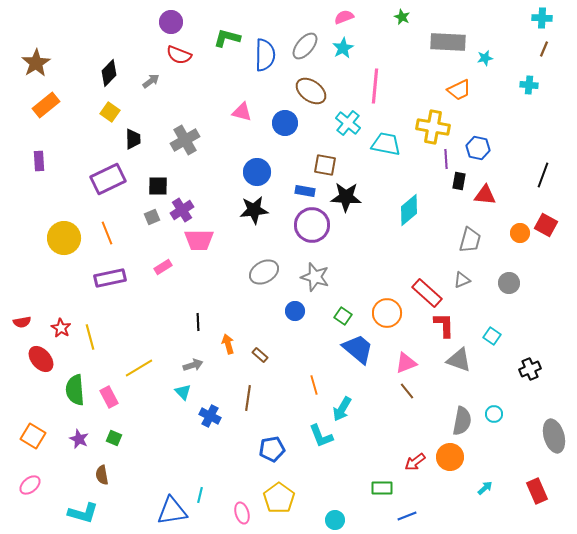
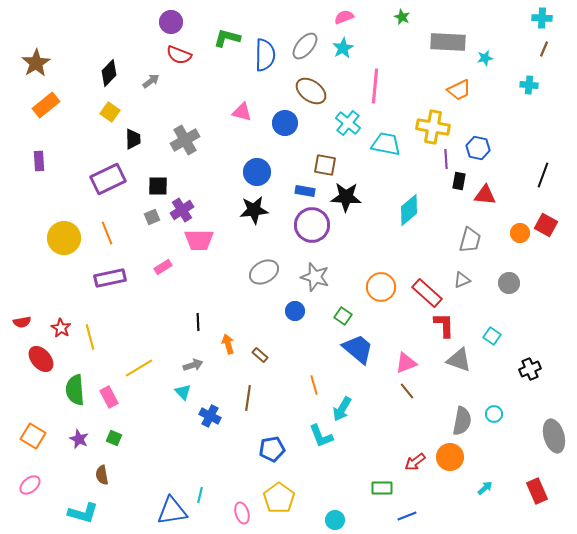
orange circle at (387, 313): moved 6 px left, 26 px up
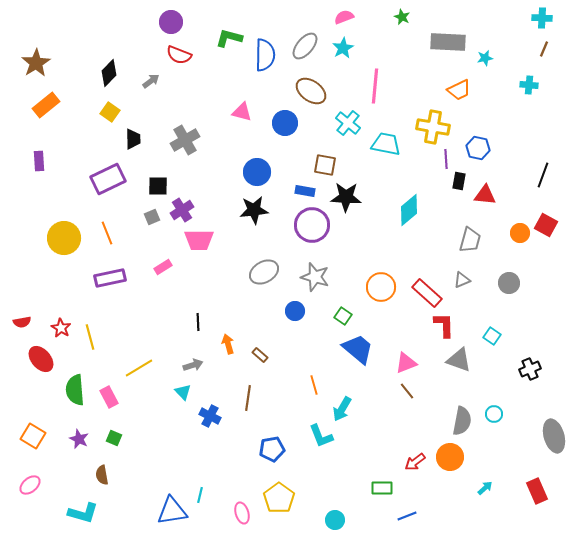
green L-shape at (227, 38): moved 2 px right
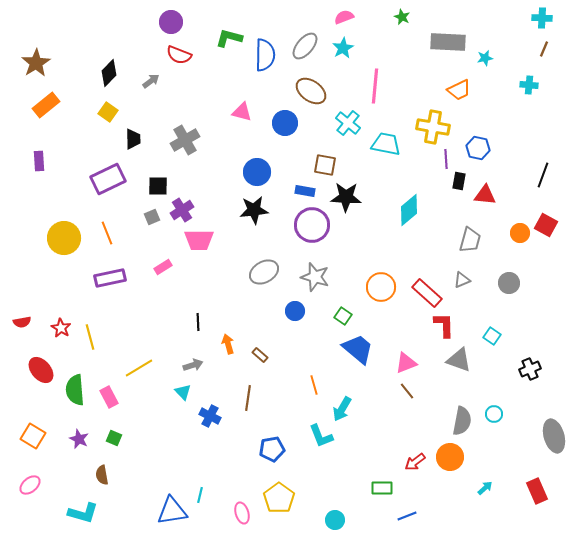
yellow square at (110, 112): moved 2 px left
red ellipse at (41, 359): moved 11 px down
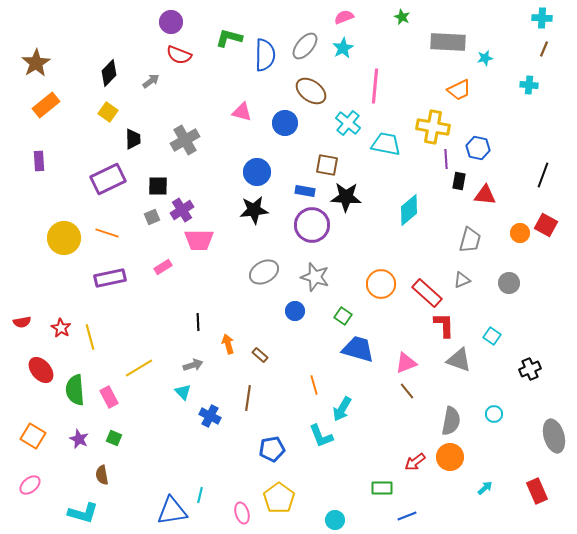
brown square at (325, 165): moved 2 px right
orange line at (107, 233): rotated 50 degrees counterclockwise
orange circle at (381, 287): moved 3 px up
blue trapezoid at (358, 349): rotated 24 degrees counterclockwise
gray semicircle at (462, 421): moved 11 px left
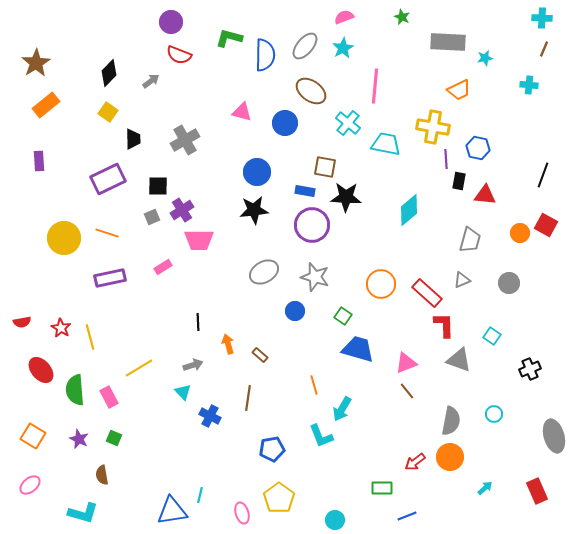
brown square at (327, 165): moved 2 px left, 2 px down
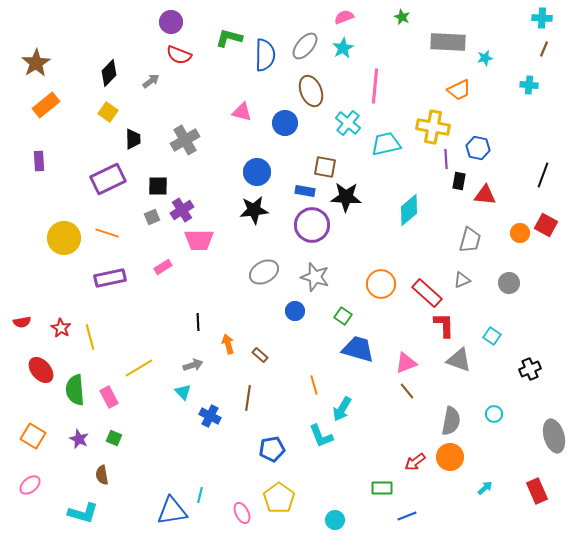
brown ellipse at (311, 91): rotated 32 degrees clockwise
cyan trapezoid at (386, 144): rotated 24 degrees counterclockwise
pink ellipse at (242, 513): rotated 10 degrees counterclockwise
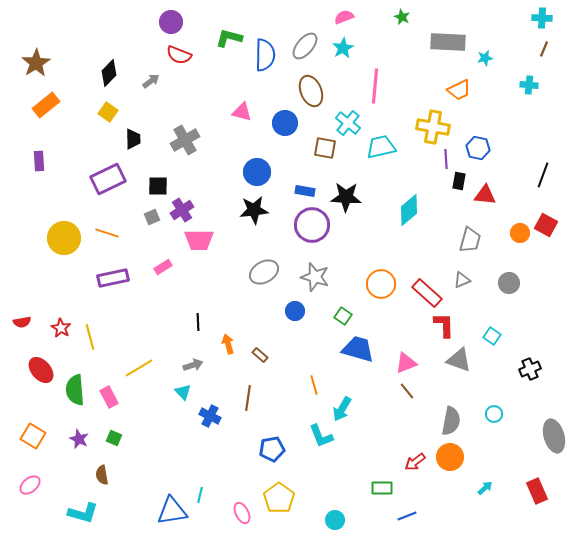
cyan trapezoid at (386, 144): moved 5 px left, 3 px down
brown square at (325, 167): moved 19 px up
purple rectangle at (110, 278): moved 3 px right
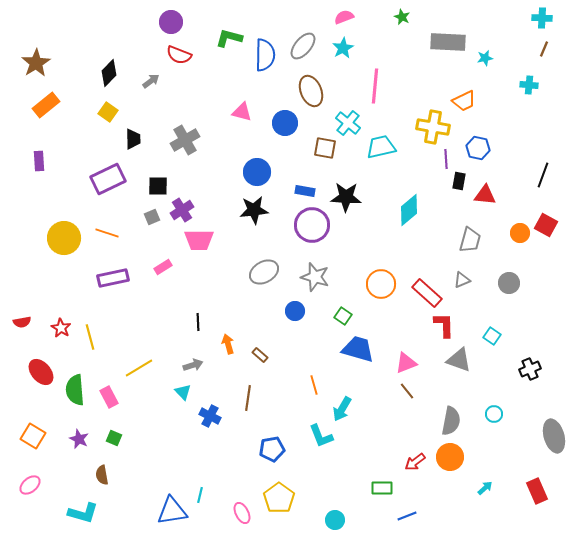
gray ellipse at (305, 46): moved 2 px left
orange trapezoid at (459, 90): moved 5 px right, 11 px down
red ellipse at (41, 370): moved 2 px down
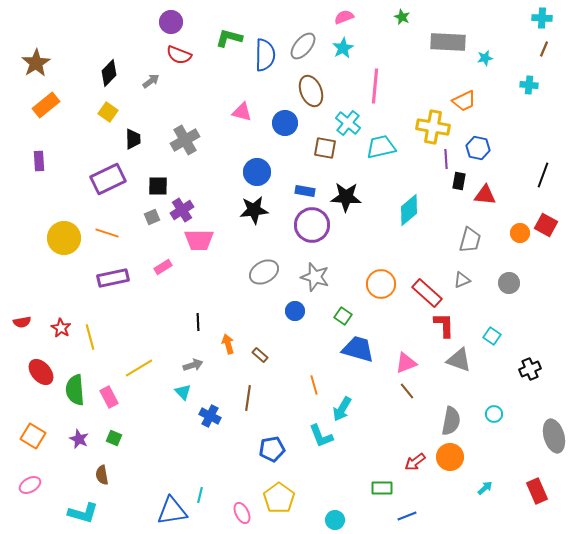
pink ellipse at (30, 485): rotated 10 degrees clockwise
